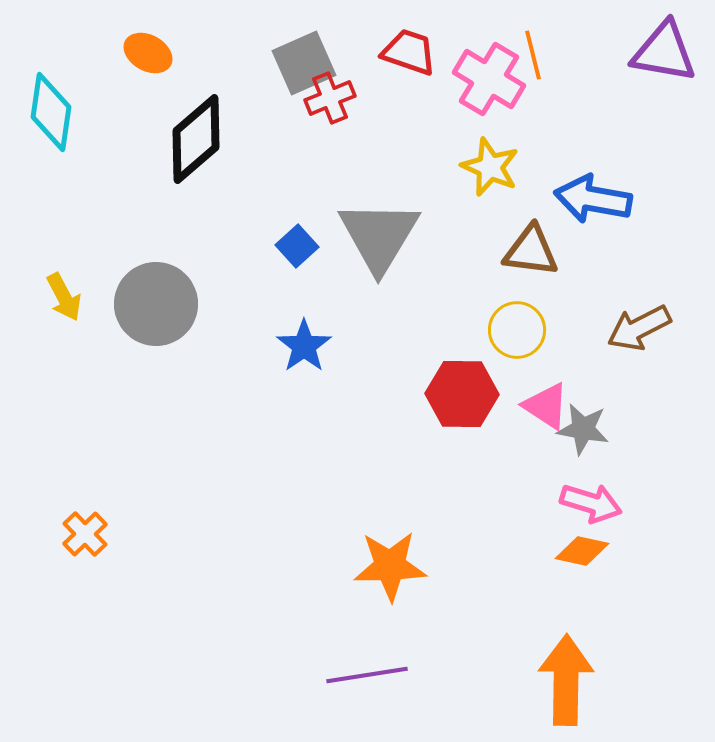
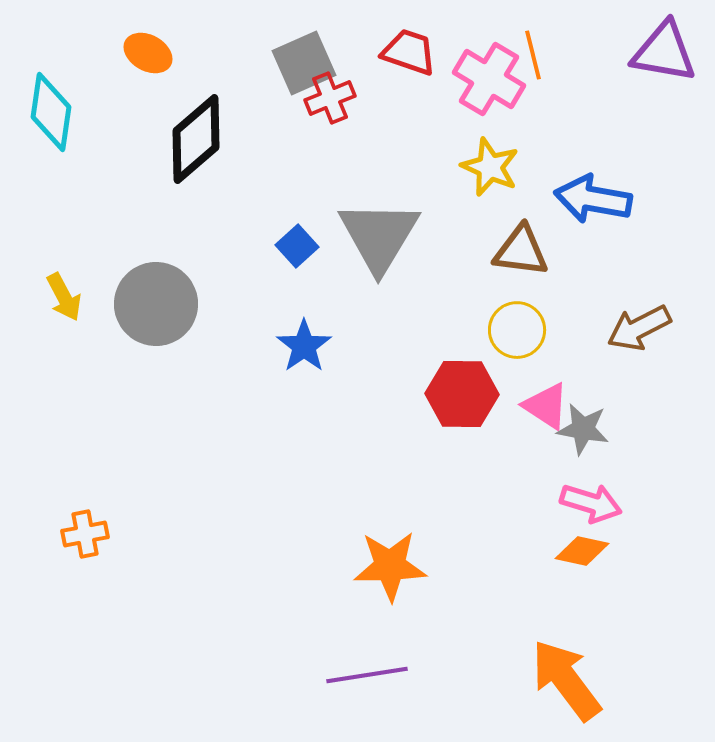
brown triangle: moved 10 px left
orange cross: rotated 33 degrees clockwise
orange arrow: rotated 38 degrees counterclockwise
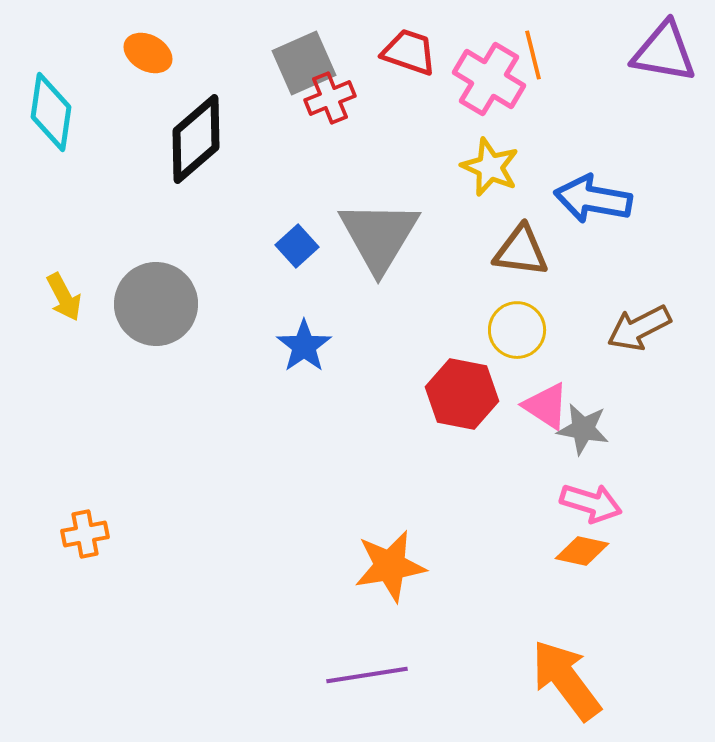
red hexagon: rotated 10 degrees clockwise
orange star: rotated 8 degrees counterclockwise
